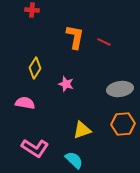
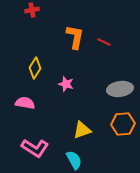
red cross: rotated 16 degrees counterclockwise
cyan semicircle: rotated 18 degrees clockwise
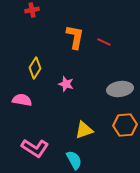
pink semicircle: moved 3 px left, 3 px up
orange hexagon: moved 2 px right, 1 px down
yellow triangle: moved 2 px right
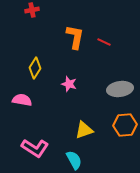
pink star: moved 3 px right
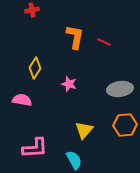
yellow triangle: rotated 30 degrees counterclockwise
pink L-shape: rotated 36 degrees counterclockwise
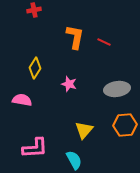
red cross: moved 2 px right
gray ellipse: moved 3 px left
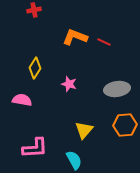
orange L-shape: rotated 80 degrees counterclockwise
